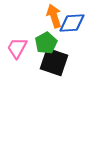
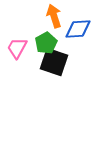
blue diamond: moved 6 px right, 6 px down
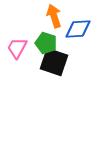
green pentagon: rotated 25 degrees counterclockwise
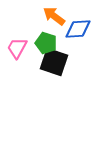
orange arrow: rotated 35 degrees counterclockwise
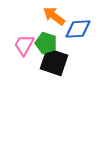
pink trapezoid: moved 7 px right, 3 px up
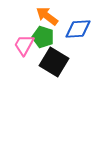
orange arrow: moved 7 px left
green pentagon: moved 3 px left, 6 px up
black square: rotated 12 degrees clockwise
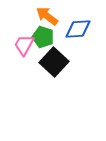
black square: rotated 12 degrees clockwise
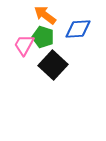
orange arrow: moved 2 px left, 1 px up
black square: moved 1 px left, 3 px down
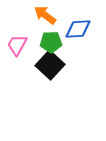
green pentagon: moved 8 px right, 5 px down; rotated 20 degrees counterclockwise
pink trapezoid: moved 7 px left
black square: moved 3 px left
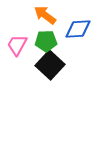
green pentagon: moved 5 px left, 1 px up
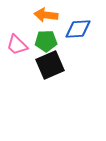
orange arrow: moved 1 px right; rotated 30 degrees counterclockwise
pink trapezoid: rotated 75 degrees counterclockwise
black square: rotated 24 degrees clockwise
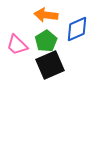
blue diamond: moved 1 px left; rotated 20 degrees counterclockwise
green pentagon: rotated 30 degrees counterclockwise
